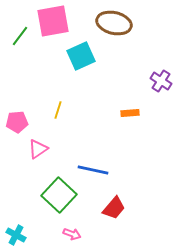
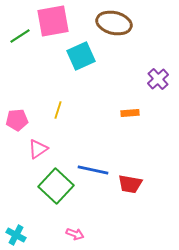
green line: rotated 20 degrees clockwise
purple cross: moved 3 px left, 2 px up; rotated 15 degrees clockwise
pink pentagon: moved 2 px up
green square: moved 3 px left, 9 px up
red trapezoid: moved 16 px right, 24 px up; rotated 60 degrees clockwise
pink arrow: moved 3 px right
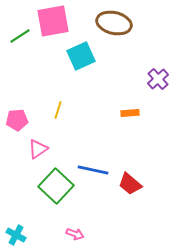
red trapezoid: rotated 30 degrees clockwise
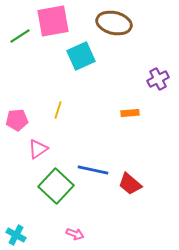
purple cross: rotated 15 degrees clockwise
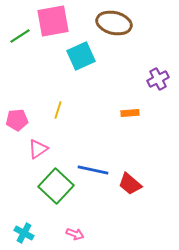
cyan cross: moved 8 px right, 2 px up
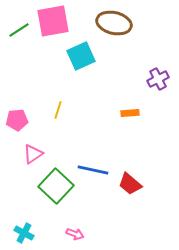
green line: moved 1 px left, 6 px up
pink triangle: moved 5 px left, 5 px down
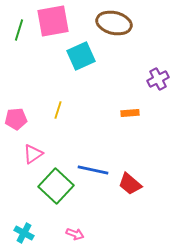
green line: rotated 40 degrees counterclockwise
pink pentagon: moved 1 px left, 1 px up
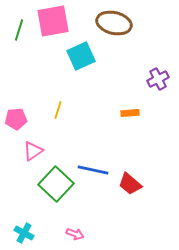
pink triangle: moved 3 px up
green square: moved 2 px up
